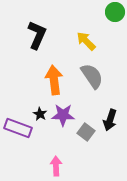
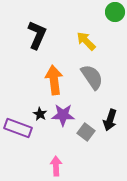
gray semicircle: moved 1 px down
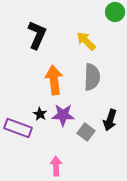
gray semicircle: rotated 36 degrees clockwise
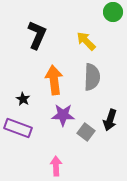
green circle: moved 2 px left
black star: moved 17 px left, 15 px up
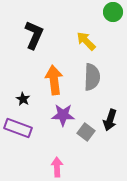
black L-shape: moved 3 px left
pink arrow: moved 1 px right, 1 px down
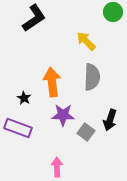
black L-shape: moved 17 px up; rotated 32 degrees clockwise
orange arrow: moved 2 px left, 2 px down
black star: moved 1 px right, 1 px up
